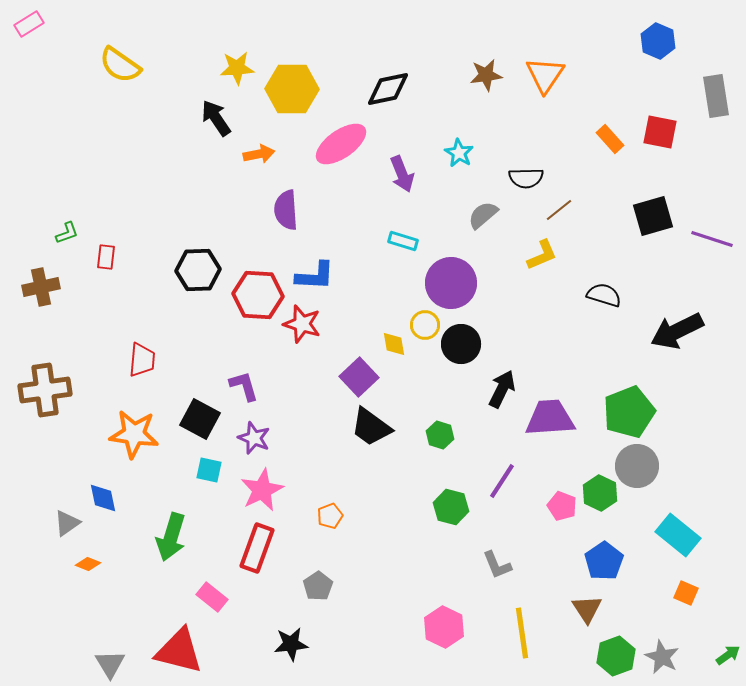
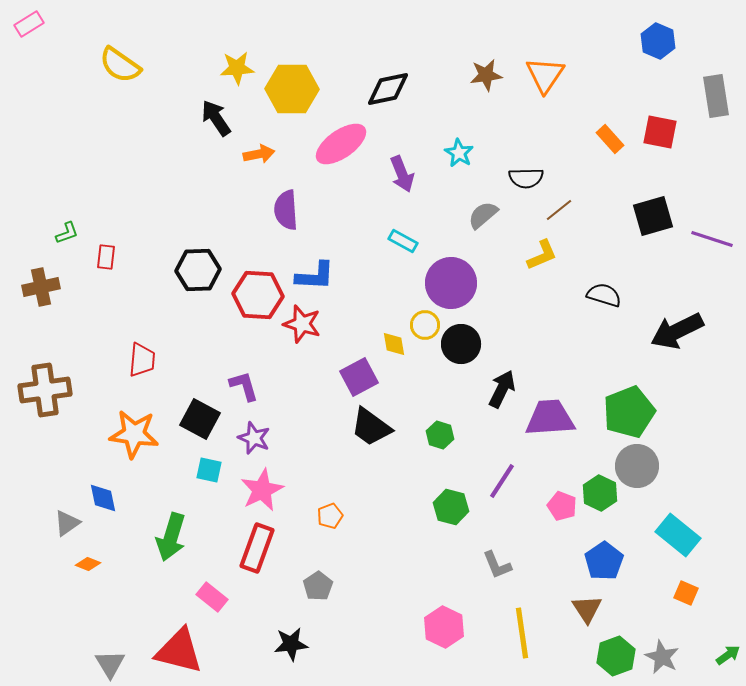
cyan rectangle at (403, 241): rotated 12 degrees clockwise
purple square at (359, 377): rotated 15 degrees clockwise
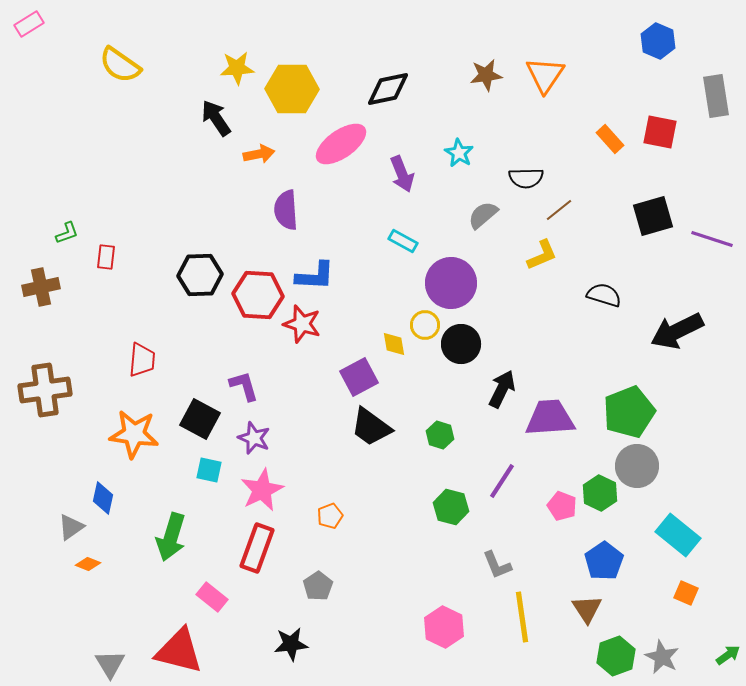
black hexagon at (198, 270): moved 2 px right, 5 px down
blue diamond at (103, 498): rotated 24 degrees clockwise
gray triangle at (67, 523): moved 4 px right, 4 px down
yellow line at (522, 633): moved 16 px up
